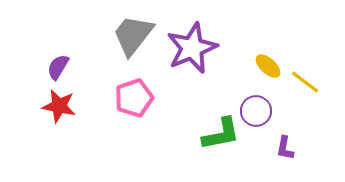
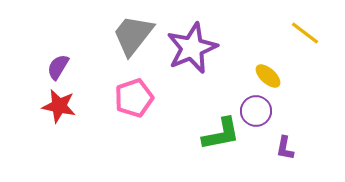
yellow ellipse: moved 10 px down
yellow line: moved 49 px up
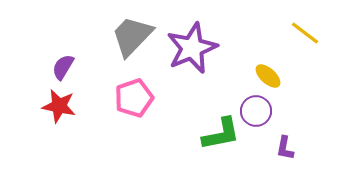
gray trapezoid: moved 1 px left, 1 px down; rotated 6 degrees clockwise
purple semicircle: moved 5 px right
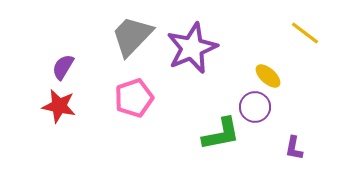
purple circle: moved 1 px left, 4 px up
purple L-shape: moved 9 px right
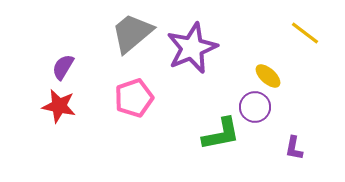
gray trapezoid: moved 3 px up; rotated 6 degrees clockwise
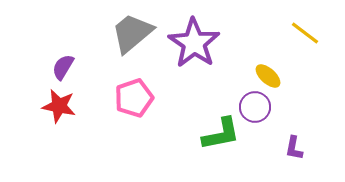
purple star: moved 2 px right, 5 px up; rotated 15 degrees counterclockwise
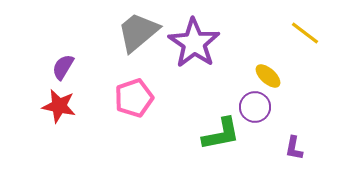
gray trapezoid: moved 6 px right, 1 px up
